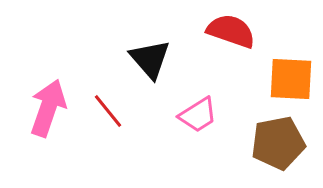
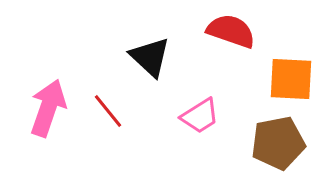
black triangle: moved 2 px up; rotated 6 degrees counterclockwise
pink trapezoid: moved 2 px right, 1 px down
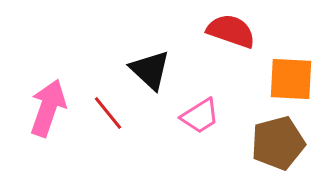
black triangle: moved 13 px down
red line: moved 2 px down
brown pentagon: rotated 4 degrees counterclockwise
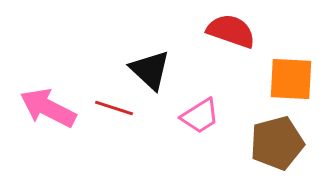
pink arrow: rotated 82 degrees counterclockwise
red line: moved 6 px right, 5 px up; rotated 33 degrees counterclockwise
brown pentagon: moved 1 px left
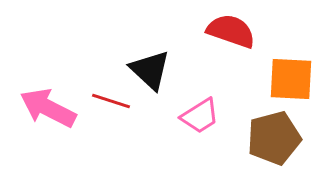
red line: moved 3 px left, 7 px up
brown pentagon: moved 3 px left, 5 px up
